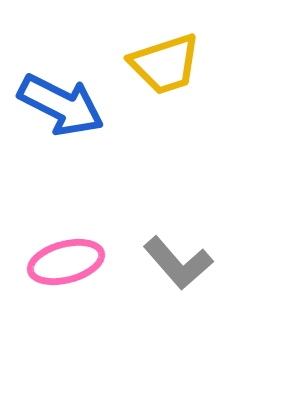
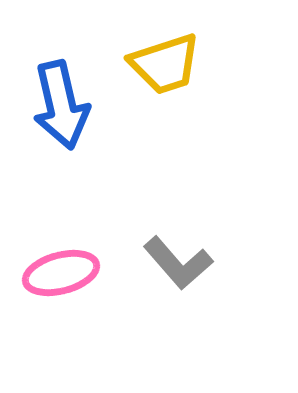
blue arrow: rotated 50 degrees clockwise
pink ellipse: moved 5 px left, 11 px down
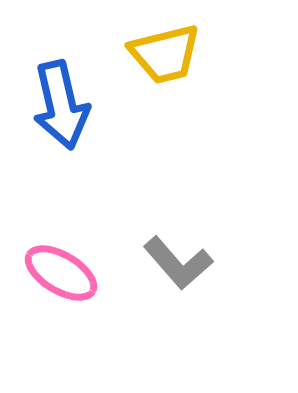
yellow trapezoid: moved 10 px up; rotated 4 degrees clockwise
pink ellipse: rotated 46 degrees clockwise
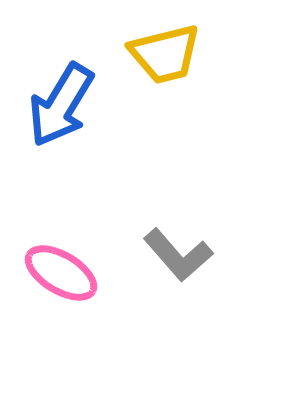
blue arrow: rotated 44 degrees clockwise
gray L-shape: moved 8 px up
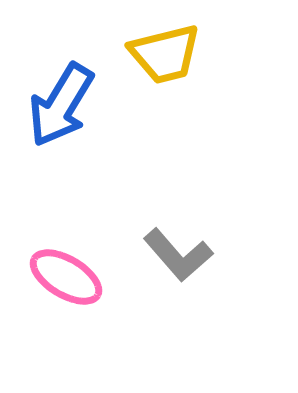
pink ellipse: moved 5 px right, 4 px down
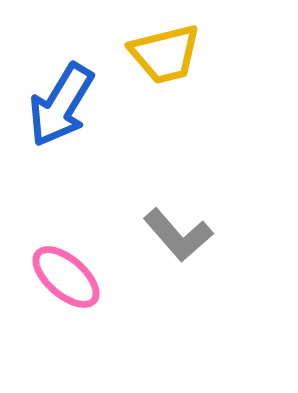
gray L-shape: moved 20 px up
pink ellipse: rotated 10 degrees clockwise
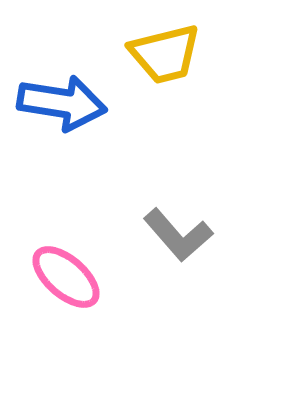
blue arrow: moved 1 px right, 2 px up; rotated 112 degrees counterclockwise
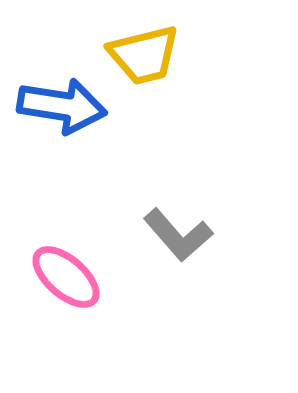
yellow trapezoid: moved 21 px left, 1 px down
blue arrow: moved 3 px down
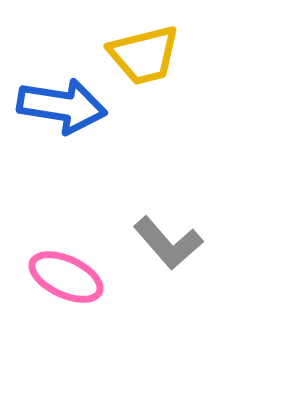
gray L-shape: moved 10 px left, 8 px down
pink ellipse: rotated 16 degrees counterclockwise
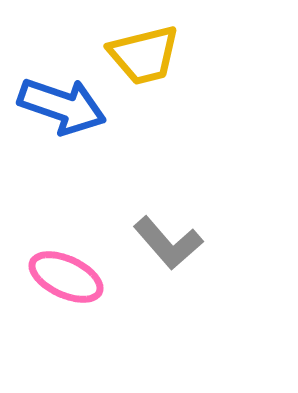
blue arrow: rotated 10 degrees clockwise
